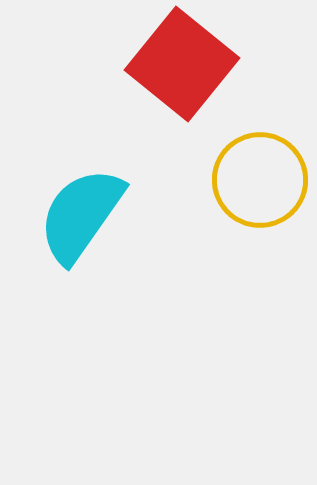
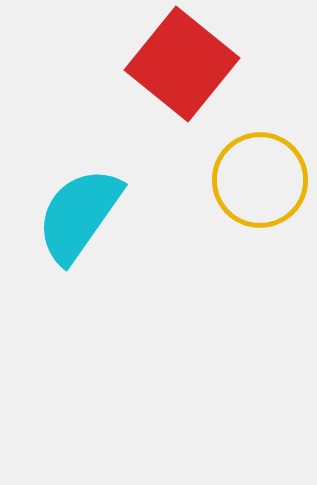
cyan semicircle: moved 2 px left
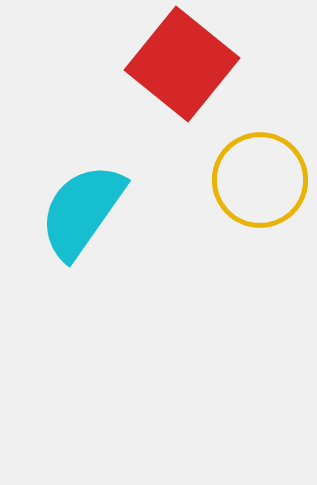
cyan semicircle: moved 3 px right, 4 px up
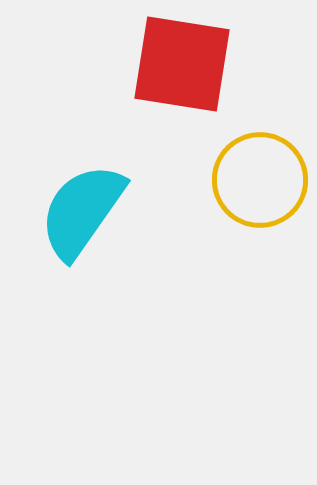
red square: rotated 30 degrees counterclockwise
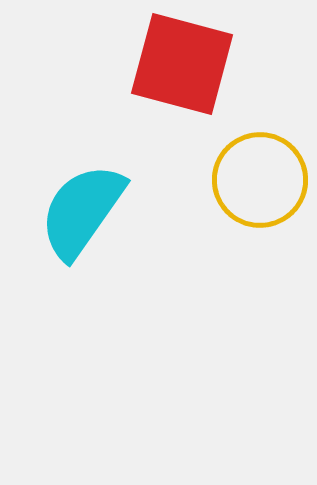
red square: rotated 6 degrees clockwise
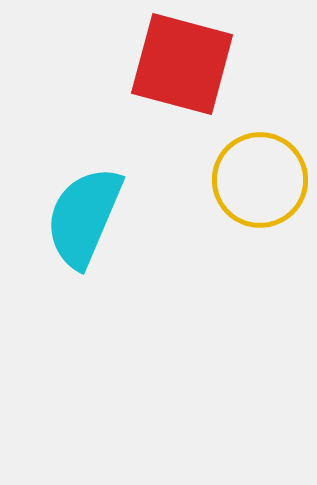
cyan semicircle: moved 2 px right, 6 px down; rotated 12 degrees counterclockwise
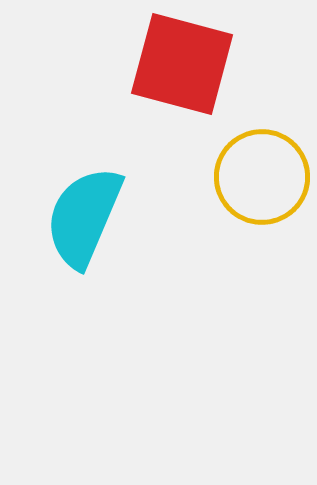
yellow circle: moved 2 px right, 3 px up
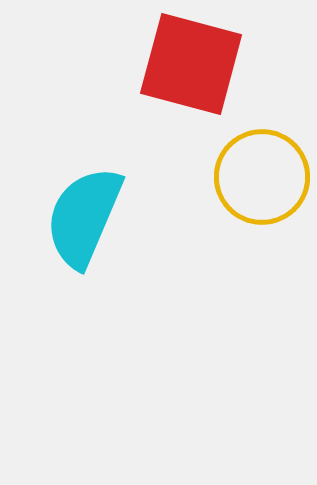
red square: moved 9 px right
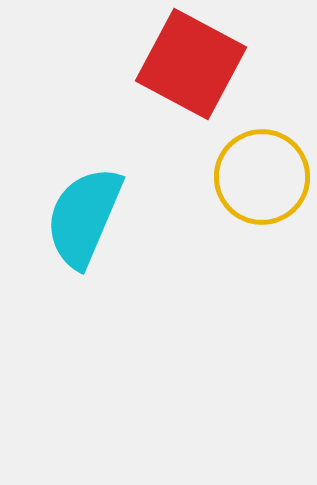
red square: rotated 13 degrees clockwise
